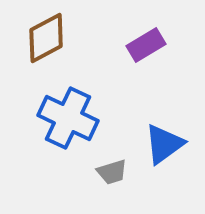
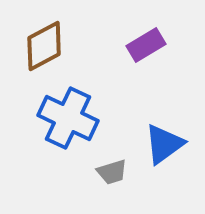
brown diamond: moved 2 px left, 8 px down
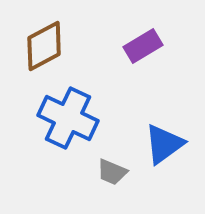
purple rectangle: moved 3 px left, 1 px down
gray trapezoid: rotated 40 degrees clockwise
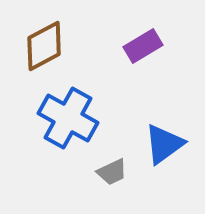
blue cross: rotated 4 degrees clockwise
gray trapezoid: rotated 48 degrees counterclockwise
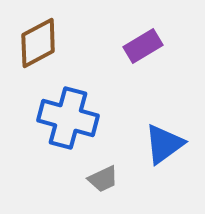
brown diamond: moved 6 px left, 3 px up
blue cross: rotated 14 degrees counterclockwise
gray trapezoid: moved 9 px left, 7 px down
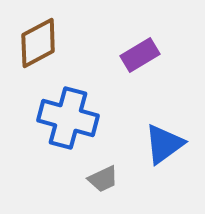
purple rectangle: moved 3 px left, 9 px down
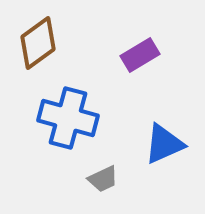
brown diamond: rotated 8 degrees counterclockwise
blue triangle: rotated 12 degrees clockwise
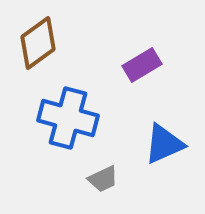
purple rectangle: moved 2 px right, 10 px down
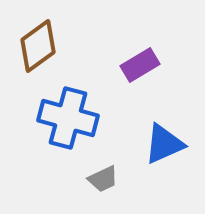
brown diamond: moved 3 px down
purple rectangle: moved 2 px left
